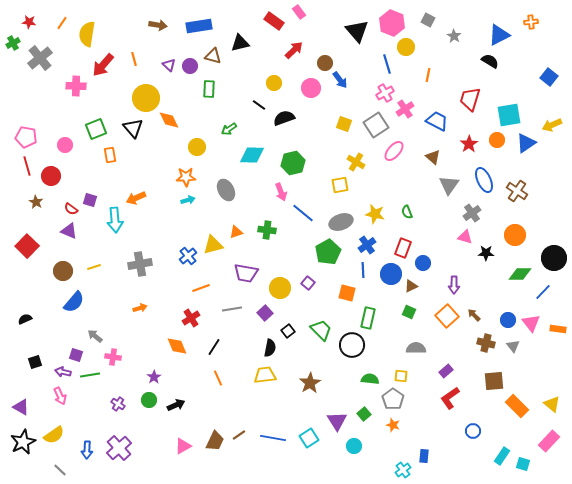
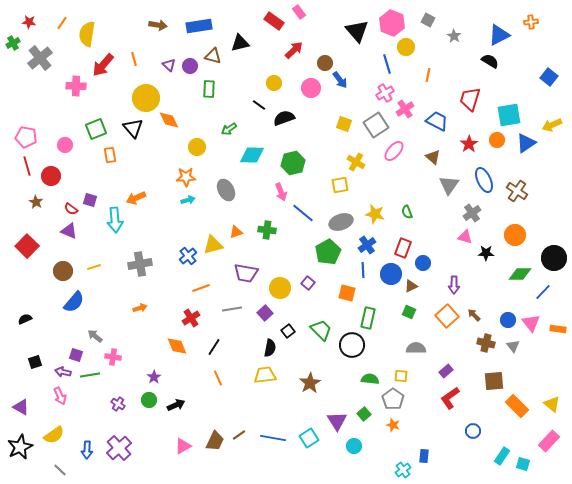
black star at (23, 442): moved 3 px left, 5 px down
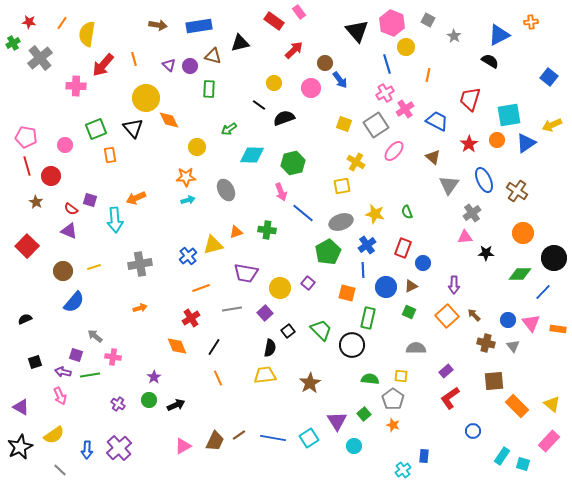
yellow square at (340, 185): moved 2 px right, 1 px down
orange circle at (515, 235): moved 8 px right, 2 px up
pink triangle at (465, 237): rotated 21 degrees counterclockwise
blue circle at (391, 274): moved 5 px left, 13 px down
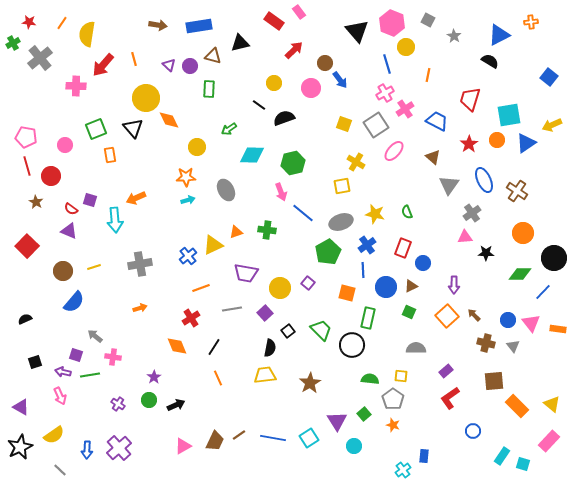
yellow triangle at (213, 245): rotated 10 degrees counterclockwise
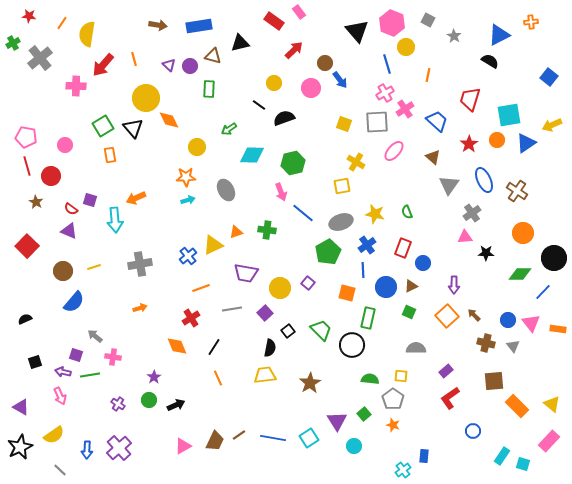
red star at (29, 22): moved 6 px up
blue trapezoid at (437, 121): rotated 15 degrees clockwise
gray square at (376, 125): moved 1 px right, 3 px up; rotated 30 degrees clockwise
green square at (96, 129): moved 7 px right, 3 px up; rotated 10 degrees counterclockwise
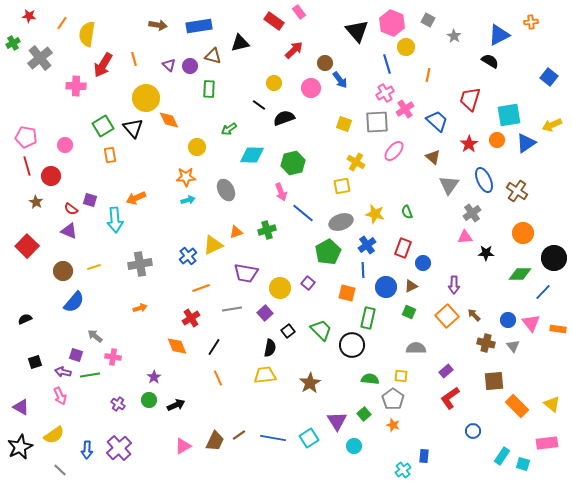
red arrow at (103, 65): rotated 10 degrees counterclockwise
green cross at (267, 230): rotated 24 degrees counterclockwise
pink rectangle at (549, 441): moved 2 px left, 2 px down; rotated 40 degrees clockwise
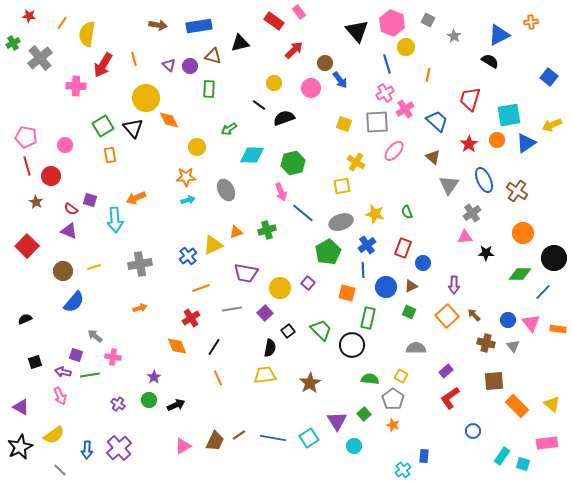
yellow square at (401, 376): rotated 24 degrees clockwise
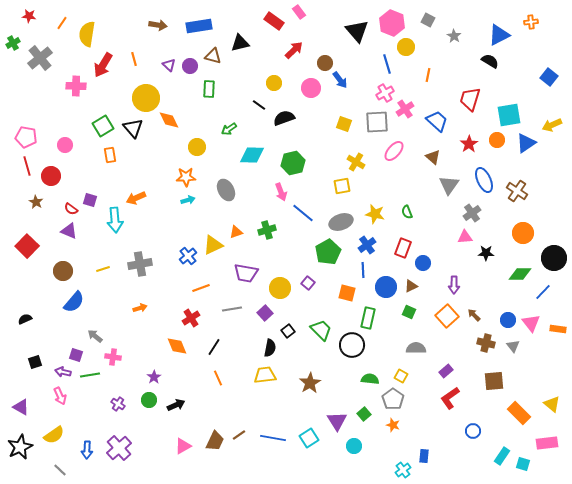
yellow line at (94, 267): moved 9 px right, 2 px down
orange rectangle at (517, 406): moved 2 px right, 7 px down
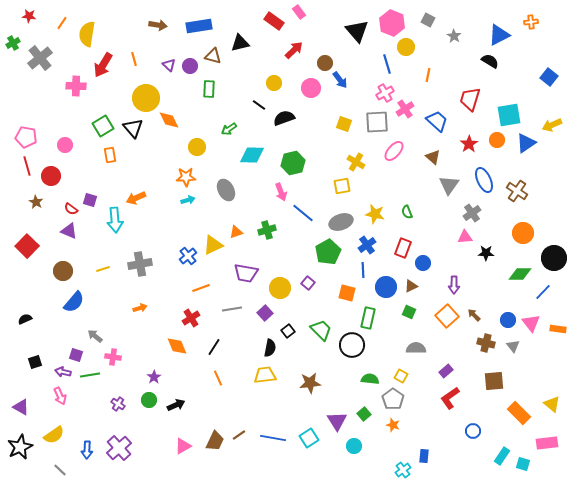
brown star at (310, 383): rotated 25 degrees clockwise
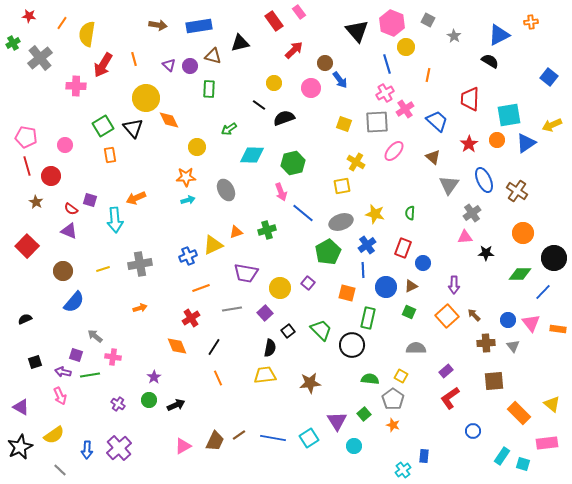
red rectangle at (274, 21): rotated 18 degrees clockwise
red trapezoid at (470, 99): rotated 15 degrees counterclockwise
green semicircle at (407, 212): moved 3 px right, 1 px down; rotated 24 degrees clockwise
blue cross at (188, 256): rotated 18 degrees clockwise
brown cross at (486, 343): rotated 18 degrees counterclockwise
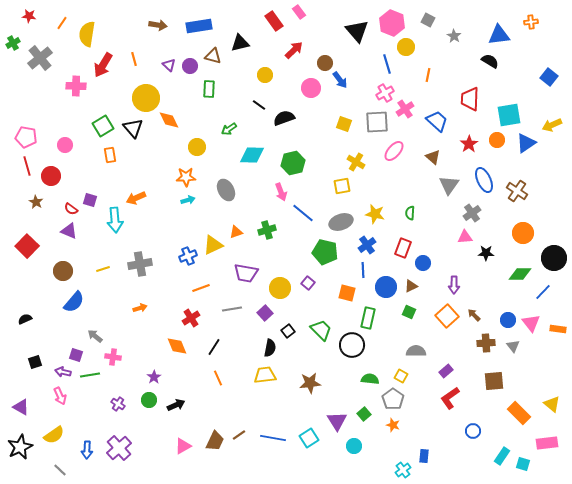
blue triangle at (499, 35): rotated 20 degrees clockwise
yellow circle at (274, 83): moved 9 px left, 8 px up
green pentagon at (328, 252): moved 3 px left; rotated 30 degrees counterclockwise
gray semicircle at (416, 348): moved 3 px down
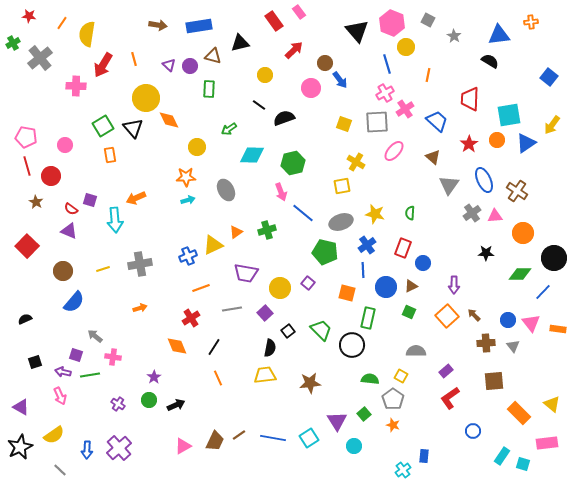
yellow arrow at (552, 125): rotated 30 degrees counterclockwise
orange triangle at (236, 232): rotated 16 degrees counterclockwise
pink triangle at (465, 237): moved 30 px right, 21 px up
